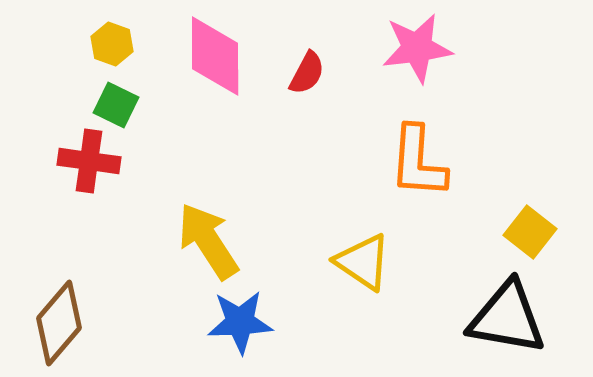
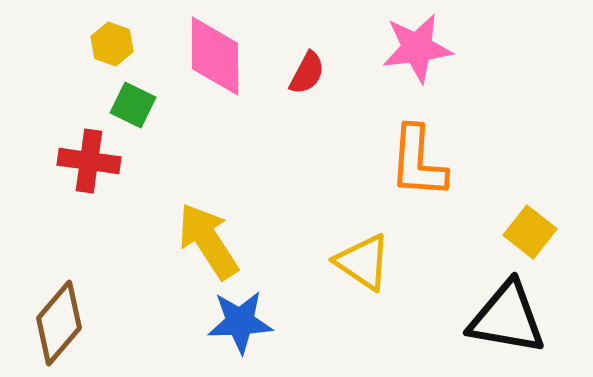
green square: moved 17 px right
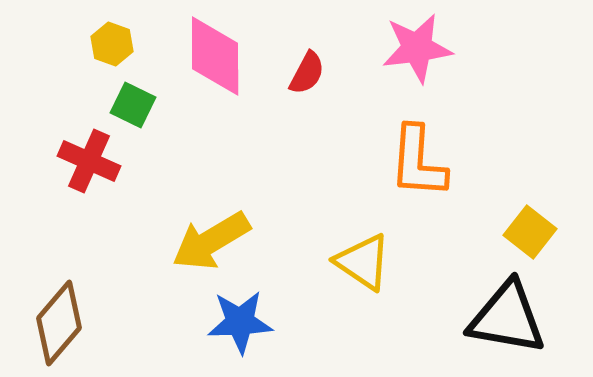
red cross: rotated 16 degrees clockwise
yellow arrow: moved 3 px right; rotated 88 degrees counterclockwise
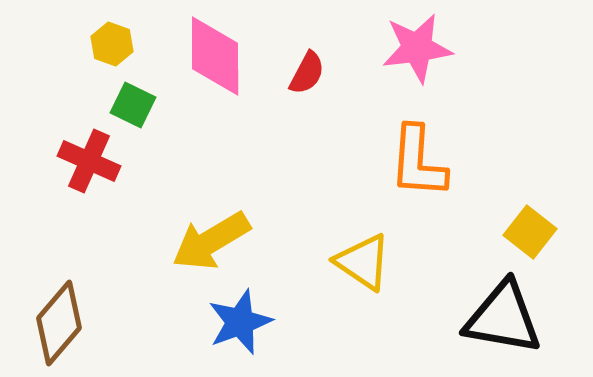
black triangle: moved 4 px left
blue star: rotated 18 degrees counterclockwise
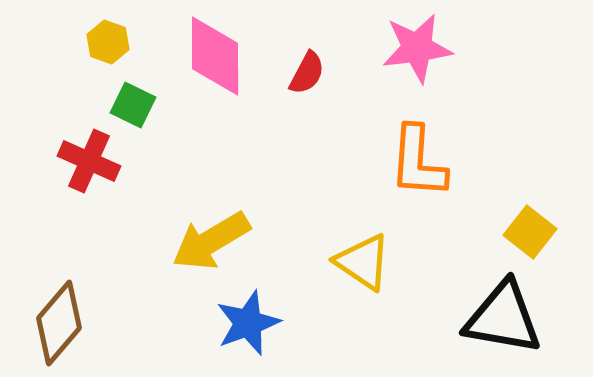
yellow hexagon: moved 4 px left, 2 px up
blue star: moved 8 px right, 1 px down
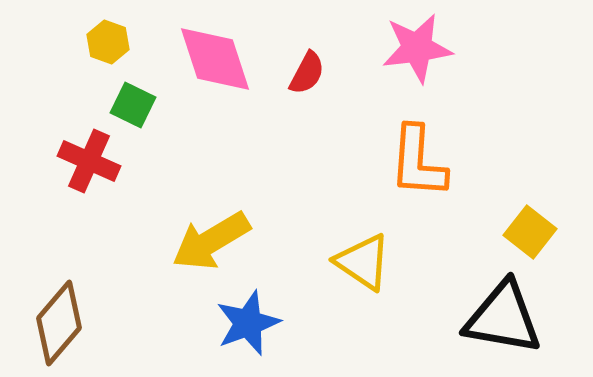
pink diamond: moved 3 px down; rotated 18 degrees counterclockwise
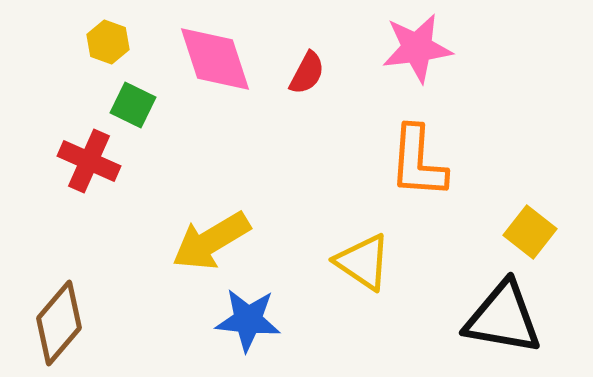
blue star: moved 3 px up; rotated 26 degrees clockwise
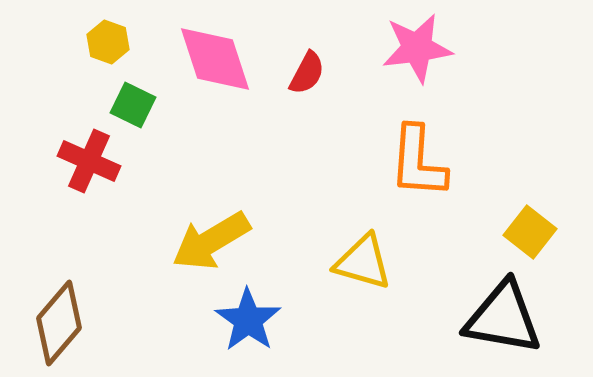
yellow triangle: rotated 18 degrees counterclockwise
blue star: rotated 30 degrees clockwise
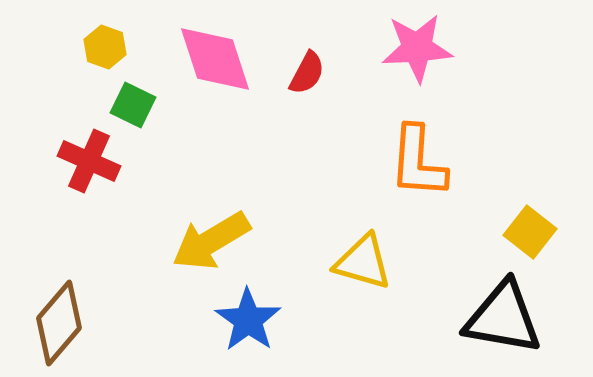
yellow hexagon: moved 3 px left, 5 px down
pink star: rotated 4 degrees clockwise
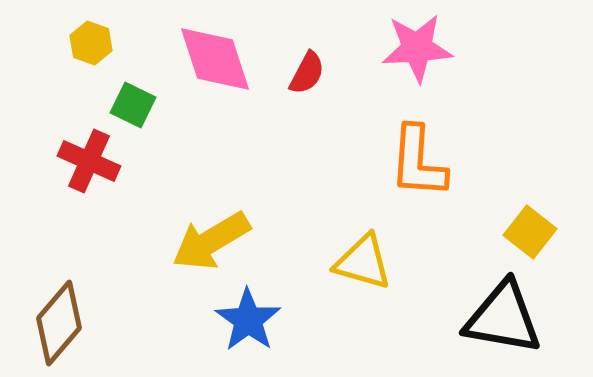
yellow hexagon: moved 14 px left, 4 px up
